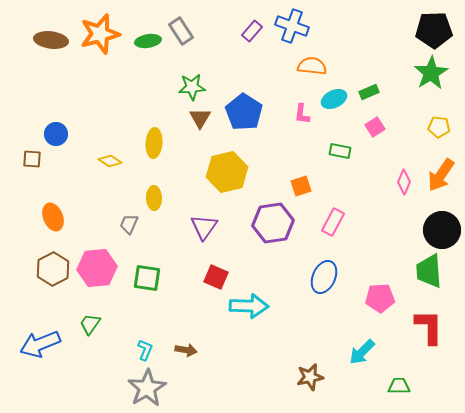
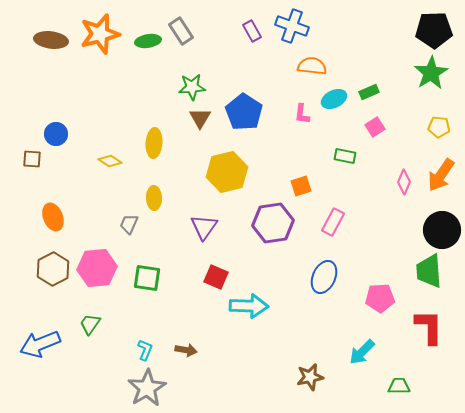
purple rectangle at (252, 31): rotated 70 degrees counterclockwise
green rectangle at (340, 151): moved 5 px right, 5 px down
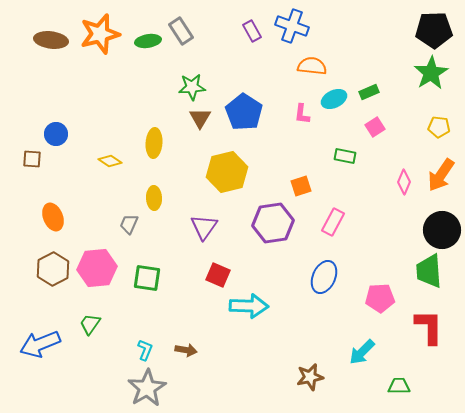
red square at (216, 277): moved 2 px right, 2 px up
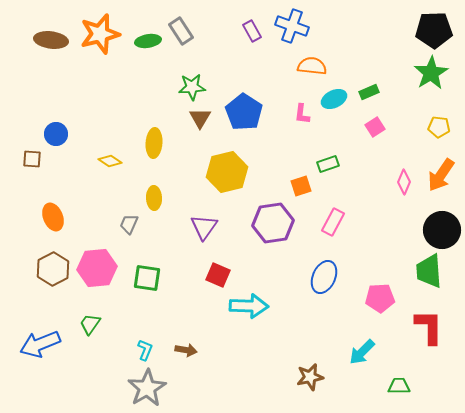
green rectangle at (345, 156): moved 17 px left, 8 px down; rotated 30 degrees counterclockwise
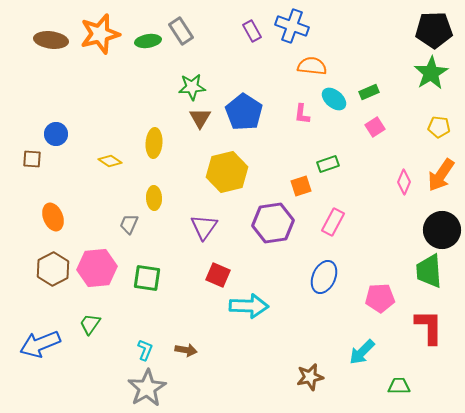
cyan ellipse at (334, 99): rotated 65 degrees clockwise
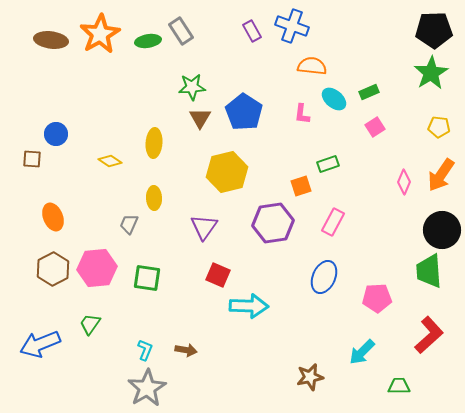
orange star at (100, 34): rotated 15 degrees counterclockwise
pink pentagon at (380, 298): moved 3 px left
red L-shape at (429, 327): moved 8 px down; rotated 48 degrees clockwise
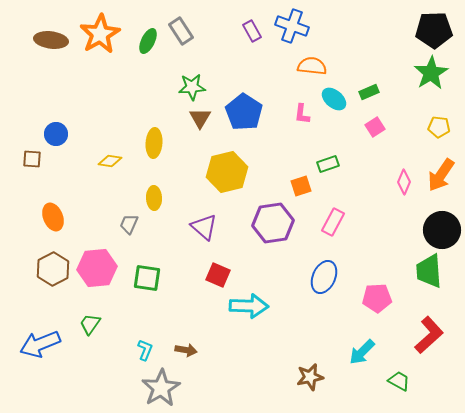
green ellipse at (148, 41): rotated 55 degrees counterclockwise
yellow diamond at (110, 161): rotated 25 degrees counterclockwise
purple triangle at (204, 227): rotated 24 degrees counterclockwise
green trapezoid at (399, 386): moved 5 px up; rotated 30 degrees clockwise
gray star at (147, 388): moved 14 px right
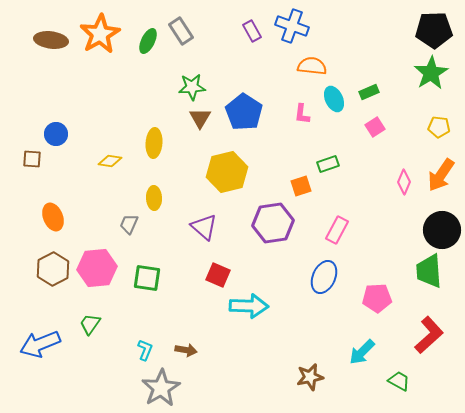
cyan ellipse at (334, 99): rotated 25 degrees clockwise
pink rectangle at (333, 222): moved 4 px right, 8 px down
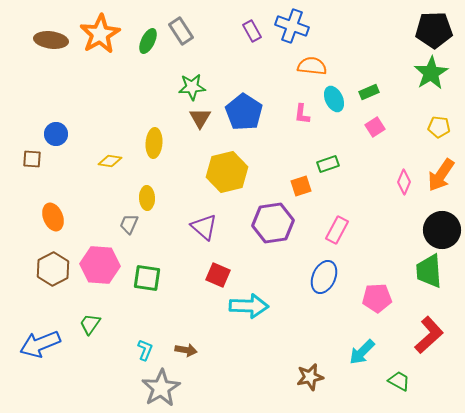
yellow ellipse at (154, 198): moved 7 px left
pink hexagon at (97, 268): moved 3 px right, 3 px up; rotated 9 degrees clockwise
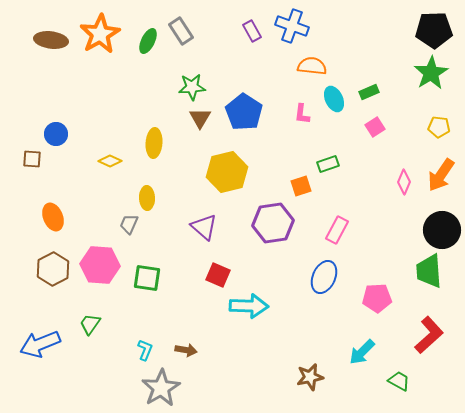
yellow diamond at (110, 161): rotated 15 degrees clockwise
